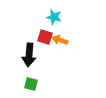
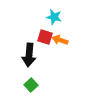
green square: moved 1 px down; rotated 32 degrees clockwise
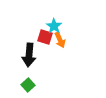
cyan star: moved 9 px down; rotated 21 degrees clockwise
orange arrow: rotated 133 degrees counterclockwise
green square: moved 3 px left
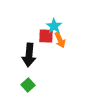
red square: moved 1 px right, 1 px up; rotated 14 degrees counterclockwise
